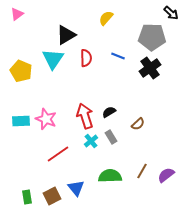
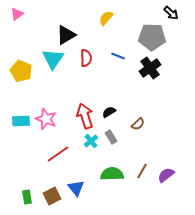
green semicircle: moved 2 px right, 2 px up
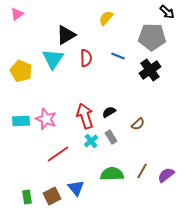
black arrow: moved 4 px left, 1 px up
black cross: moved 2 px down
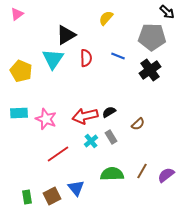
red arrow: rotated 85 degrees counterclockwise
cyan rectangle: moved 2 px left, 8 px up
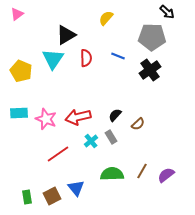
black semicircle: moved 6 px right, 3 px down; rotated 16 degrees counterclockwise
red arrow: moved 7 px left, 1 px down
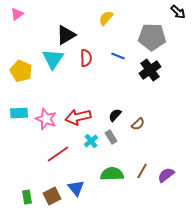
black arrow: moved 11 px right
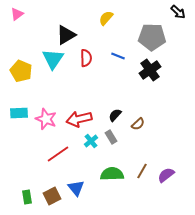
red arrow: moved 1 px right, 2 px down
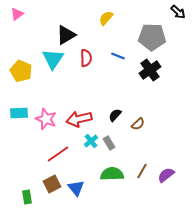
gray rectangle: moved 2 px left, 6 px down
brown square: moved 12 px up
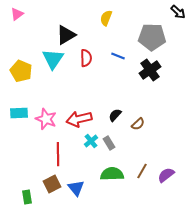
yellow semicircle: rotated 21 degrees counterclockwise
red line: rotated 55 degrees counterclockwise
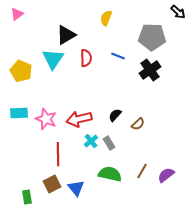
green semicircle: moved 2 px left; rotated 15 degrees clockwise
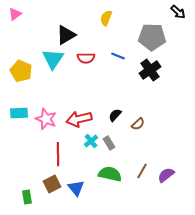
pink triangle: moved 2 px left
red semicircle: rotated 90 degrees clockwise
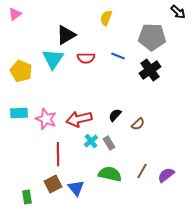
brown square: moved 1 px right
